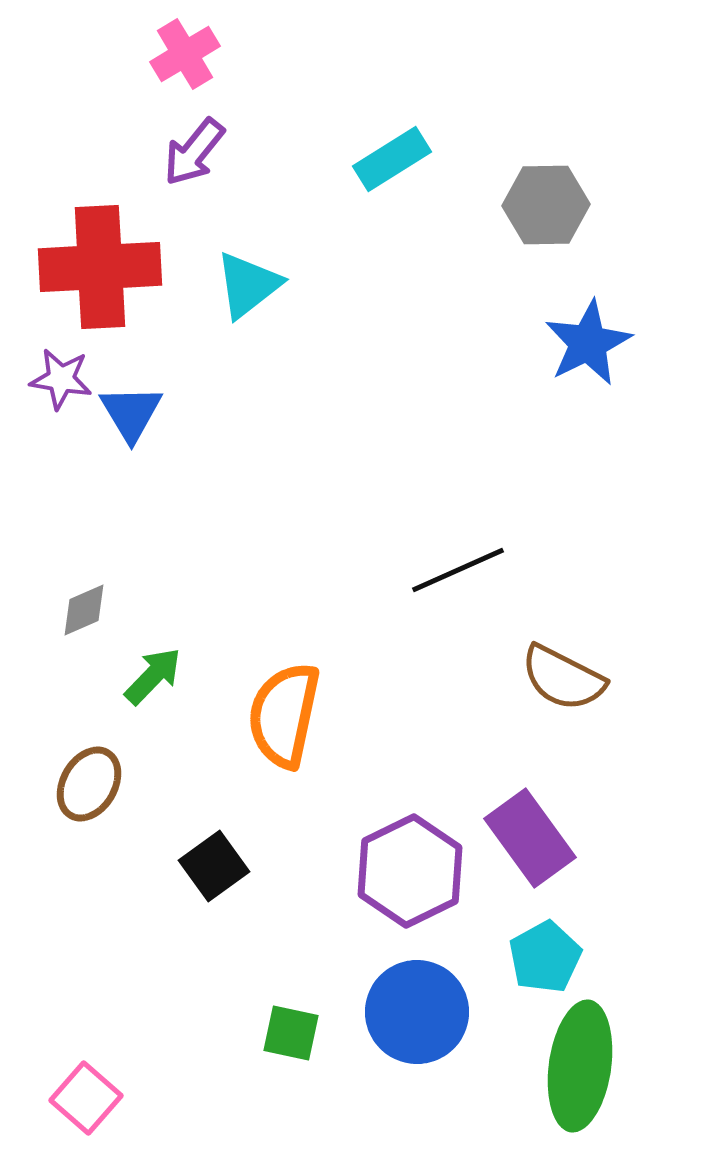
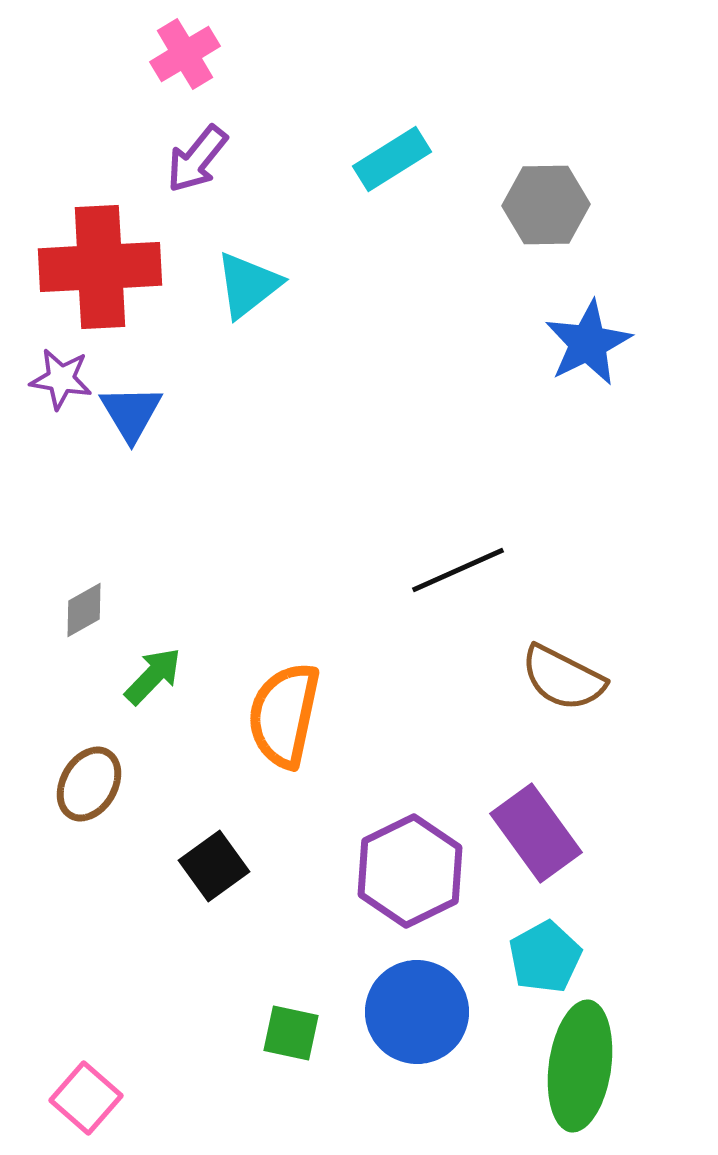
purple arrow: moved 3 px right, 7 px down
gray diamond: rotated 6 degrees counterclockwise
purple rectangle: moved 6 px right, 5 px up
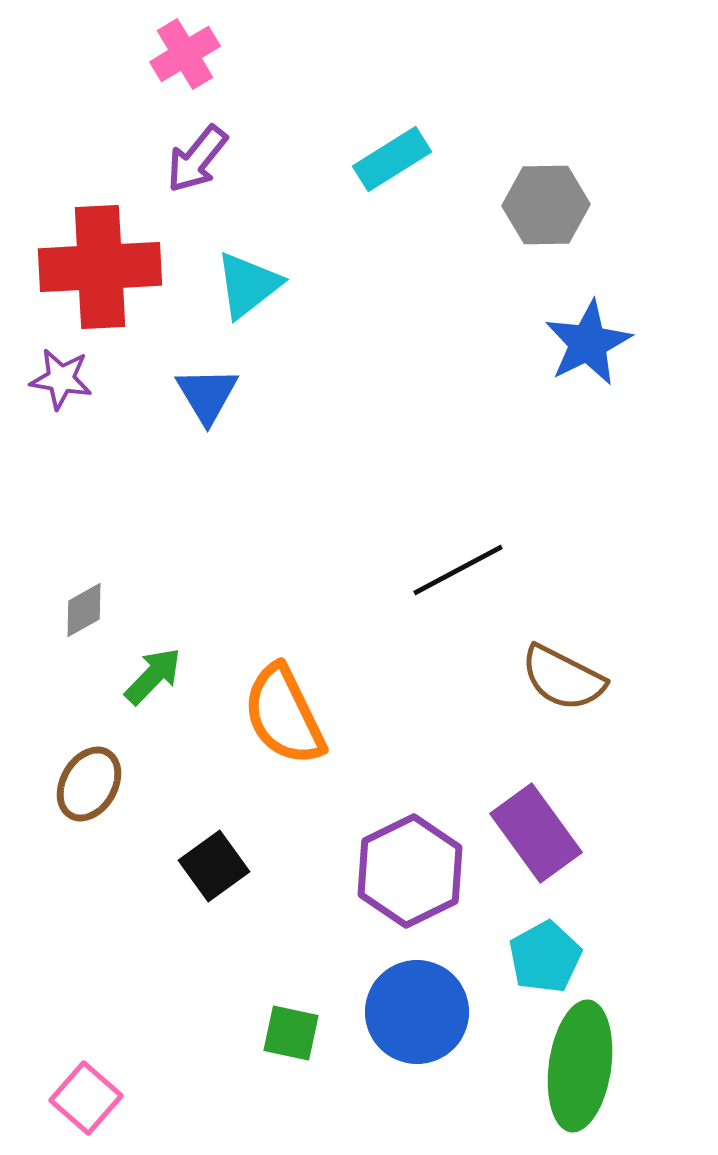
blue triangle: moved 76 px right, 18 px up
black line: rotated 4 degrees counterclockwise
orange semicircle: rotated 38 degrees counterclockwise
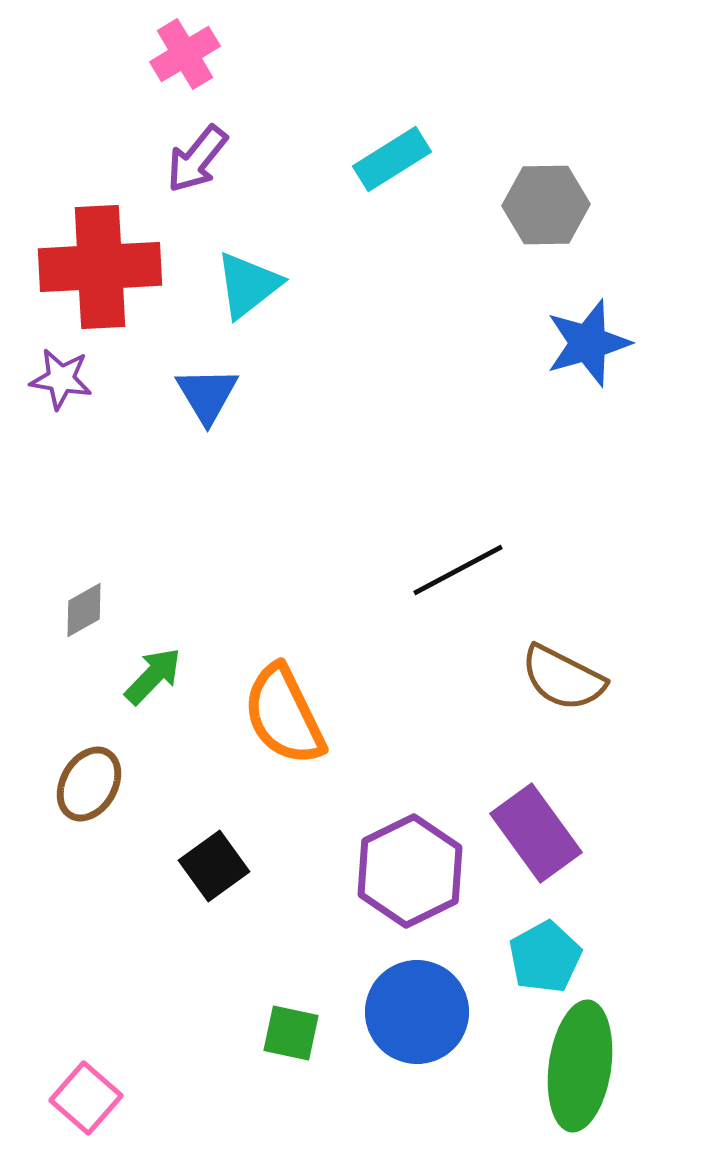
blue star: rotated 10 degrees clockwise
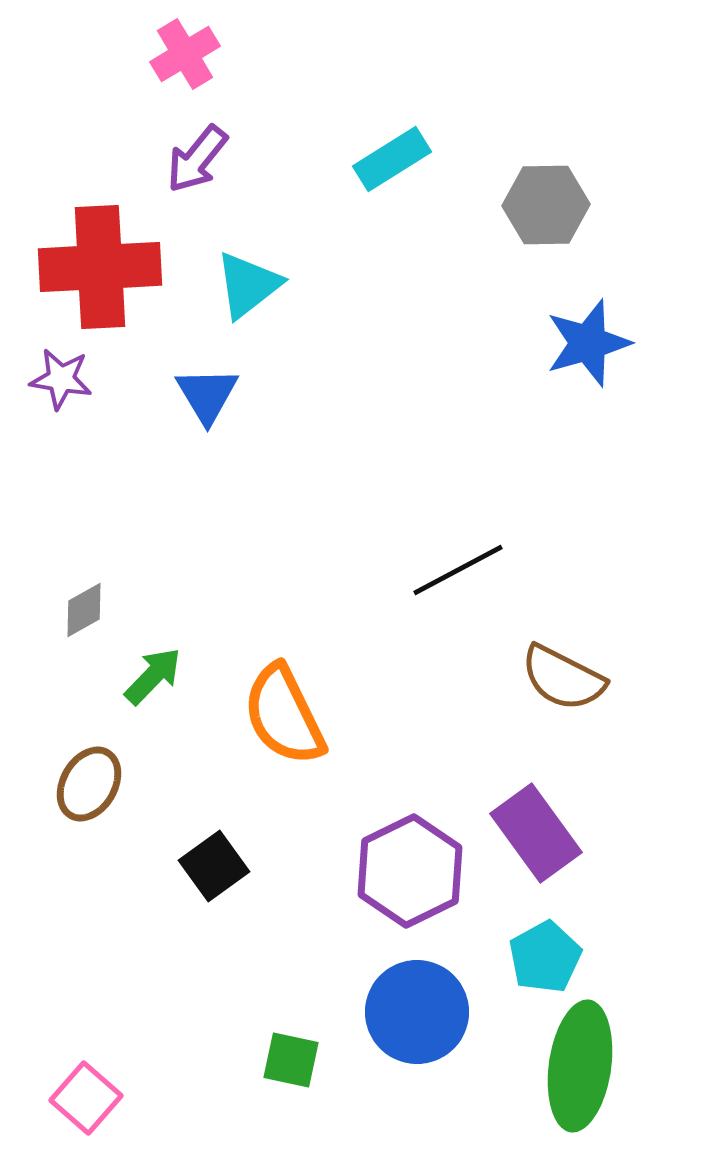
green square: moved 27 px down
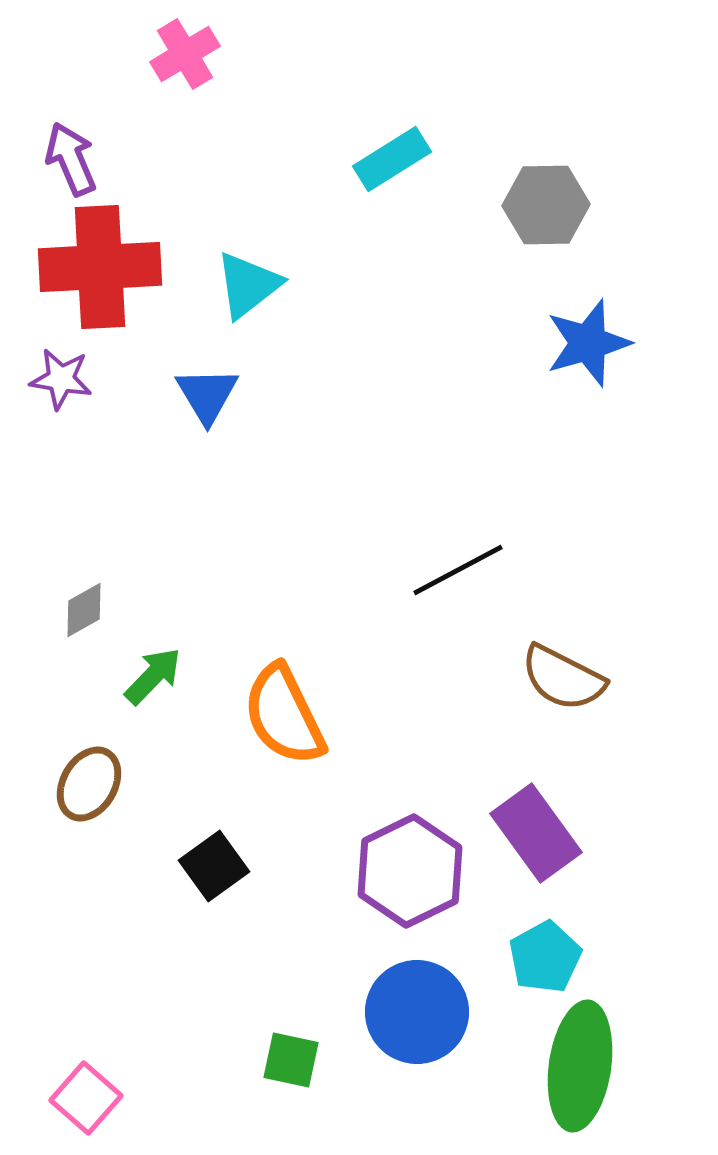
purple arrow: moved 126 px left; rotated 118 degrees clockwise
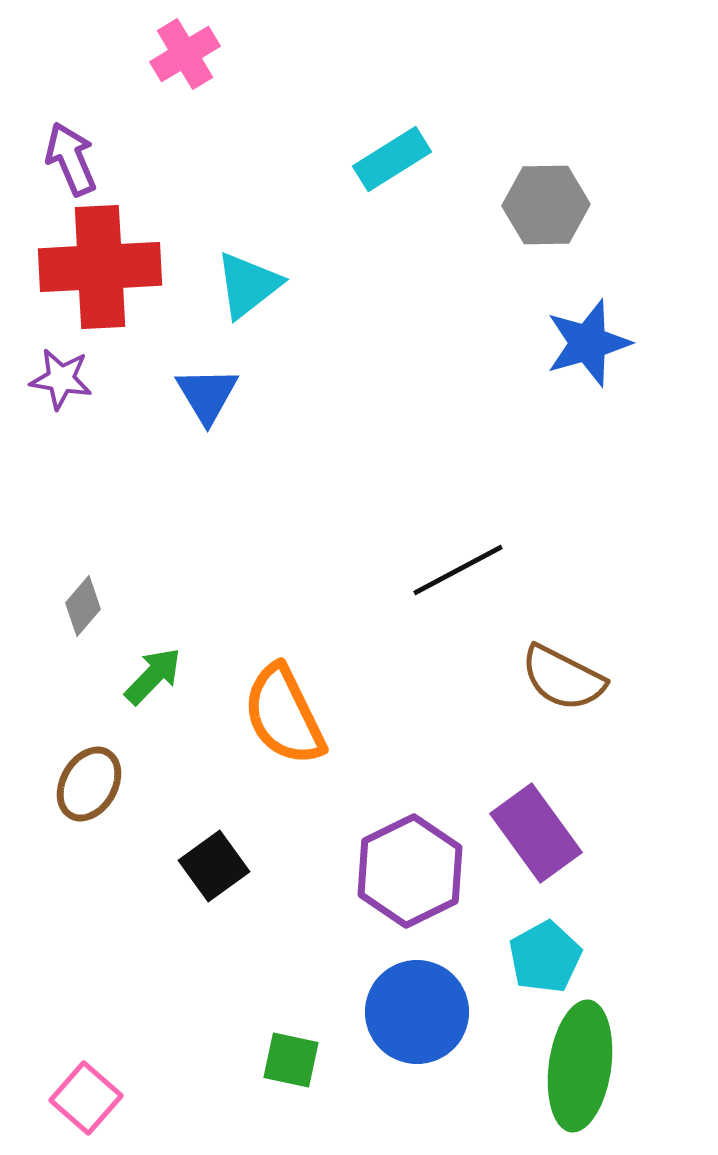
gray diamond: moved 1 px left, 4 px up; rotated 20 degrees counterclockwise
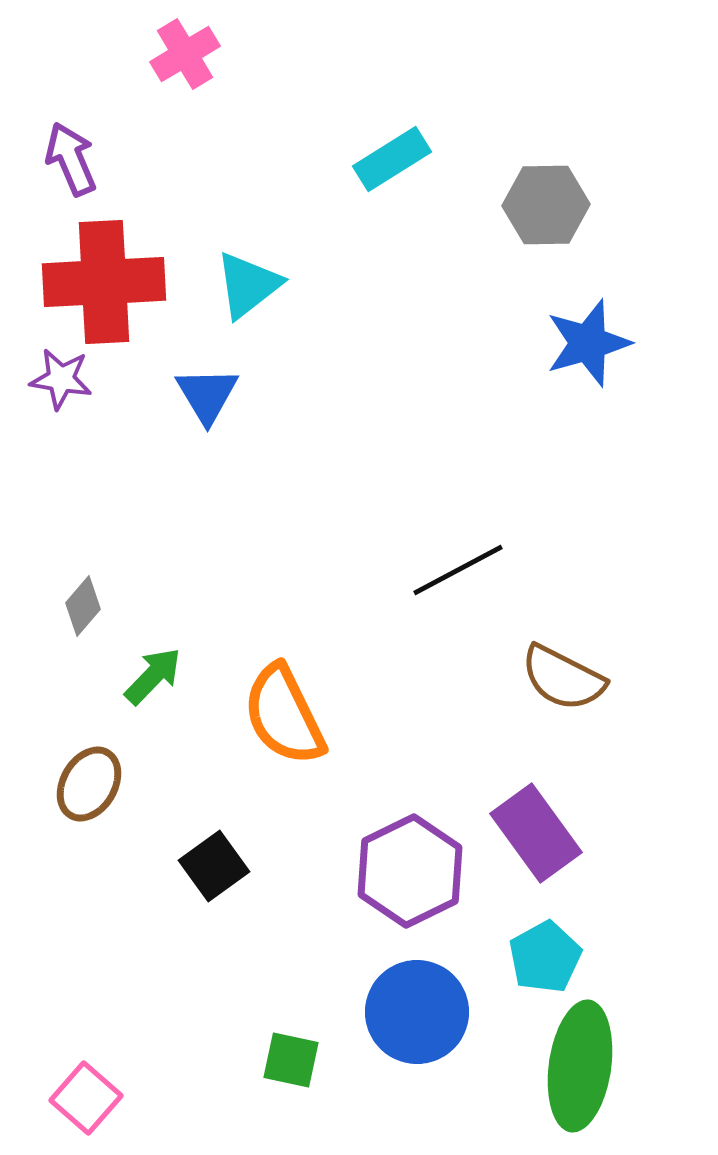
red cross: moved 4 px right, 15 px down
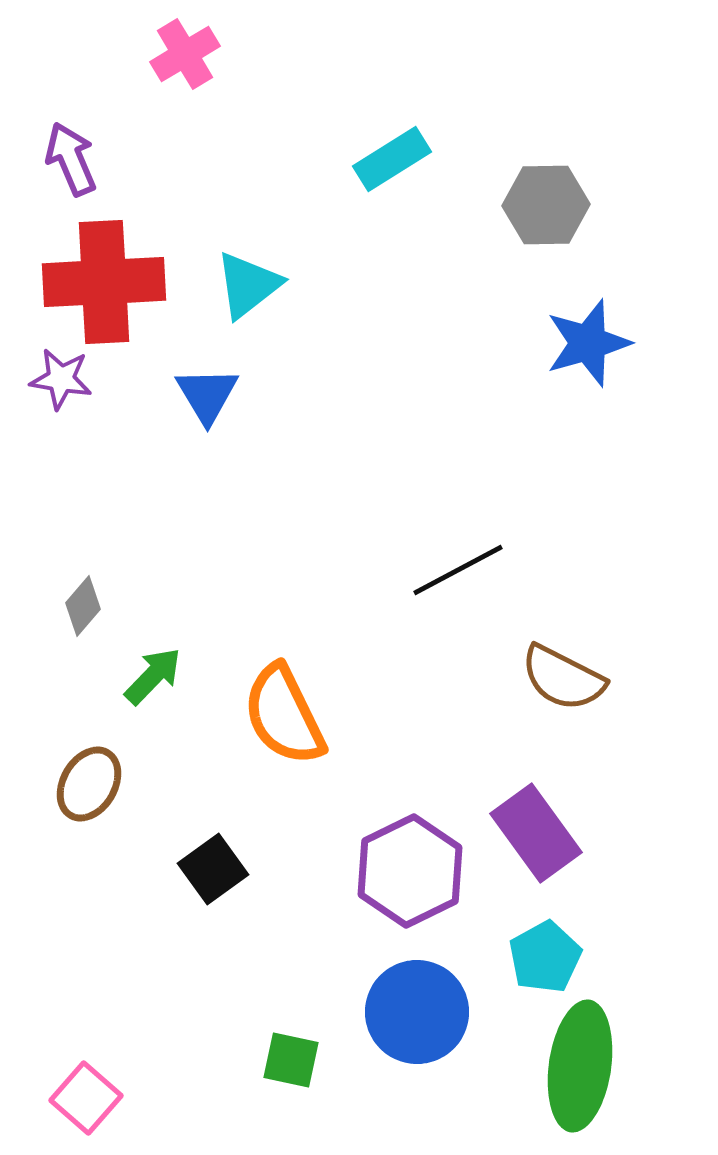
black square: moved 1 px left, 3 px down
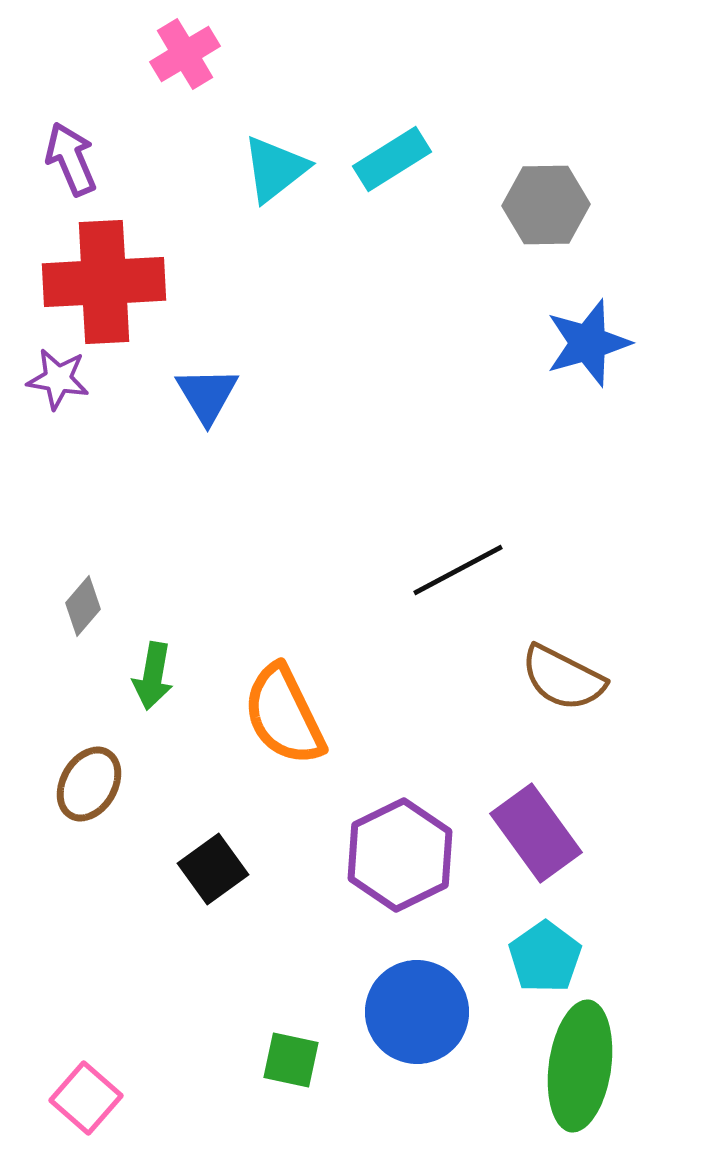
cyan triangle: moved 27 px right, 116 px up
purple star: moved 3 px left
green arrow: rotated 146 degrees clockwise
purple hexagon: moved 10 px left, 16 px up
cyan pentagon: rotated 6 degrees counterclockwise
